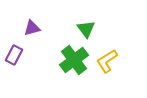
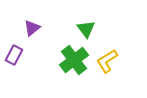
purple triangle: rotated 24 degrees counterclockwise
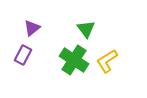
purple rectangle: moved 9 px right
green cross: rotated 20 degrees counterclockwise
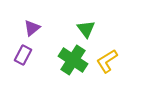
green cross: moved 1 px left
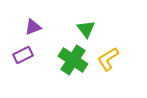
purple triangle: moved 1 px right, 1 px up; rotated 18 degrees clockwise
purple rectangle: rotated 36 degrees clockwise
yellow L-shape: moved 1 px right, 2 px up
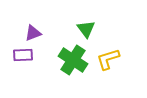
purple triangle: moved 6 px down
purple rectangle: rotated 24 degrees clockwise
yellow L-shape: rotated 15 degrees clockwise
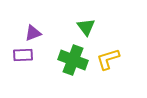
green triangle: moved 2 px up
green cross: rotated 12 degrees counterclockwise
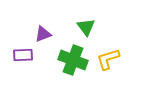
purple triangle: moved 10 px right, 1 px down
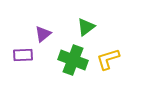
green triangle: rotated 30 degrees clockwise
purple triangle: rotated 18 degrees counterclockwise
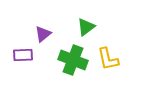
yellow L-shape: rotated 85 degrees counterclockwise
